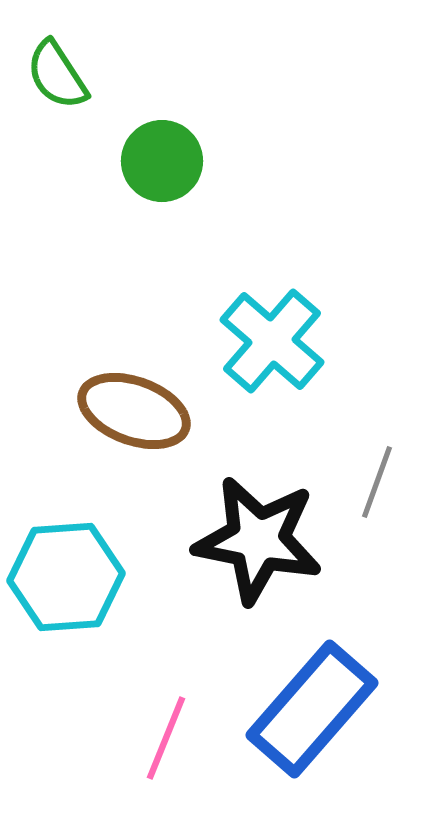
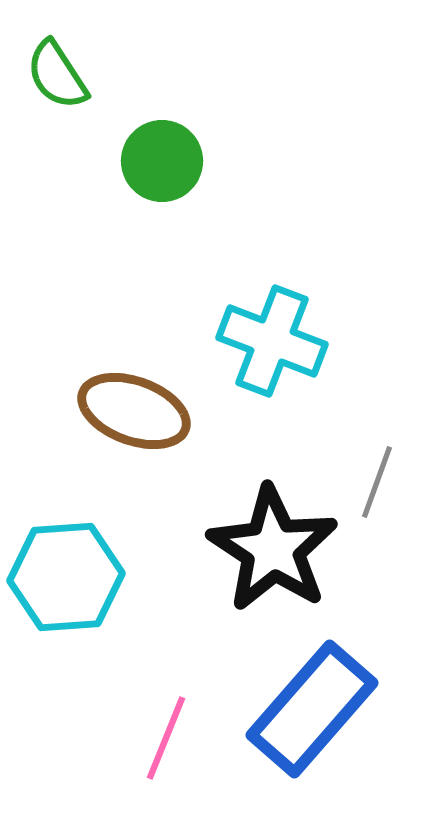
cyan cross: rotated 20 degrees counterclockwise
black star: moved 15 px right, 9 px down; rotated 22 degrees clockwise
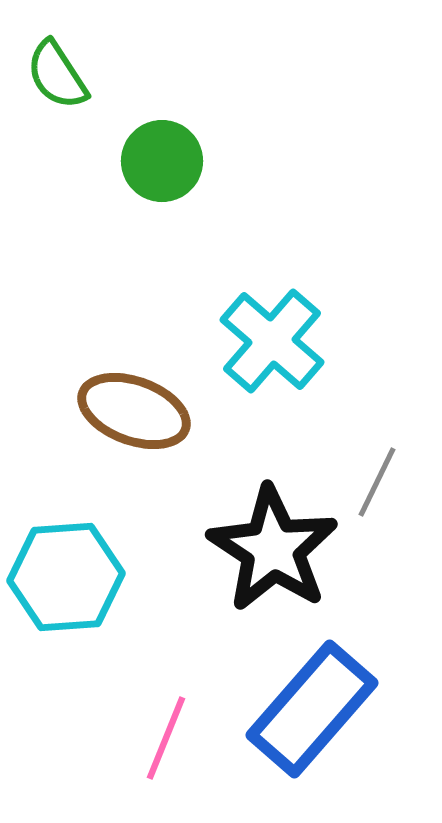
cyan cross: rotated 20 degrees clockwise
gray line: rotated 6 degrees clockwise
